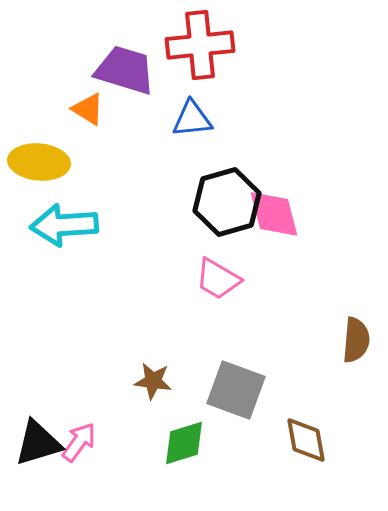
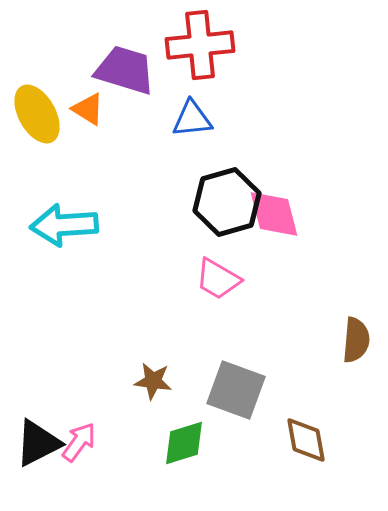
yellow ellipse: moved 2 px left, 48 px up; rotated 56 degrees clockwise
black triangle: rotated 10 degrees counterclockwise
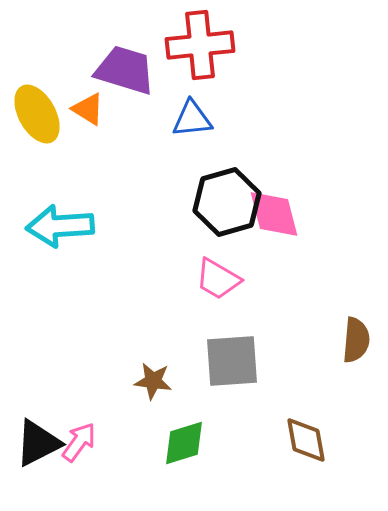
cyan arrow: moved 4 px left, 1 px down
gray square: moved 4 px left, 29 px up; rotated 24 degrees counterclockwise
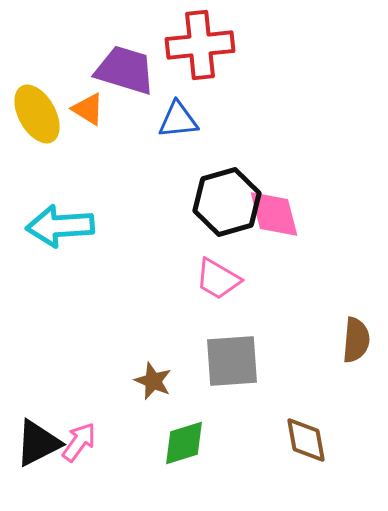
blue triangle: moved 14 px left, 1 px down
brown star: rotated 15 degrees clockwise
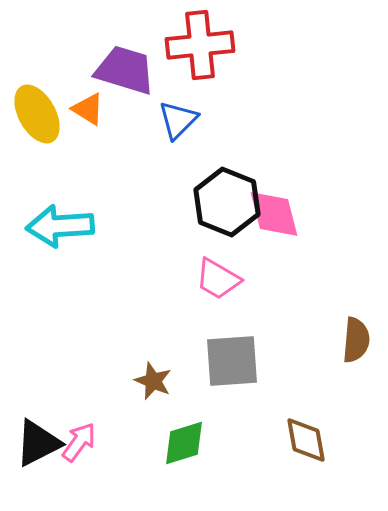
blue triangle: rotated 39 degrees counterclockwise
black hexagon: rotated 22 degrees counterclockwise
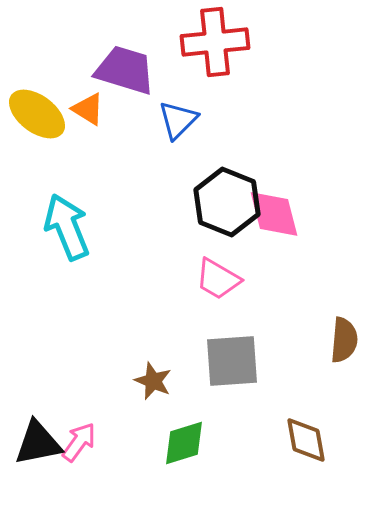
red cross: moved 15 px right, 3 px up
yellow ellipse: rotated 24 degrees counterclockwise
cyan arrow: moved 7 px right, 1 px down; rotated 72 degrees clockwise
brown semicircle: moved 12 px left
black triangle: rotated 16 degrees clockwise
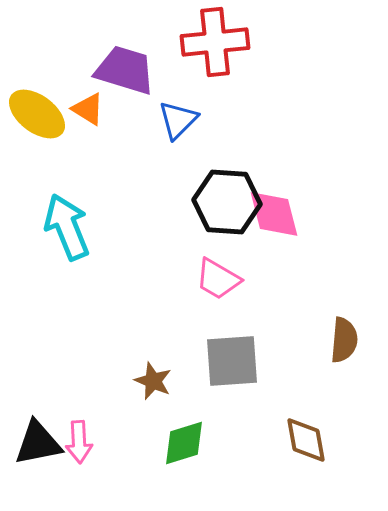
black hexagon: rotated 18 degrees counterclockwise
pink arrow: rotated 141 degrees clockwise
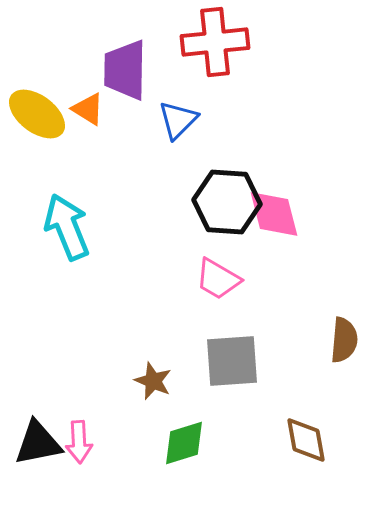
purple trapezoid: rotated 106 degrees counterclockwise
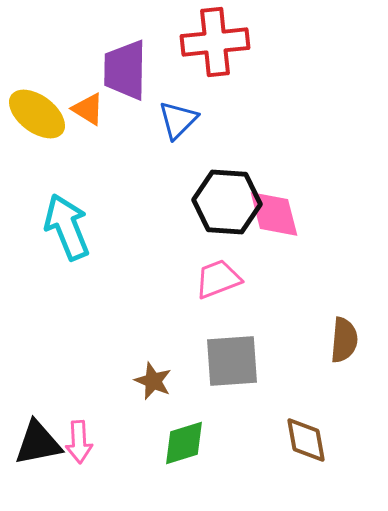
pink trapezoid: rotated 129 degrees clockwise
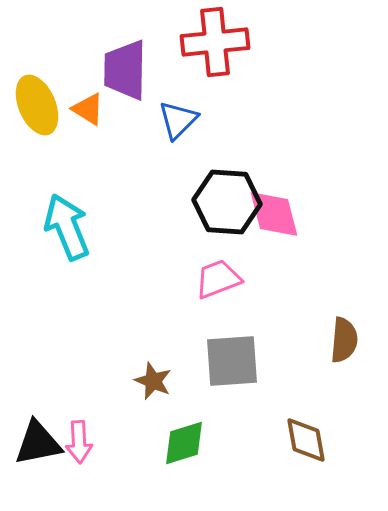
yellow ellipse: moved 9 px up; rotated 30 degrees clockwise
